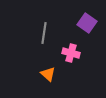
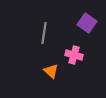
pink cross: moved 3 px right, 2 px down
orange triangle: moved 3 px right, 3 px up
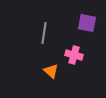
purple square: rotated 24 degrees counterclockwise
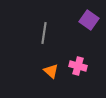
purple square: moved 2 px right, 3 px up; rotated 24 degrees clockwise
pink cross: moved 4 px right, 11 px down
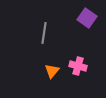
purple square: moved 2 px left, 2 px up
orange triangle: moved 1 px right; rotated 28 degrees clockwise
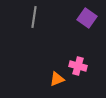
gray line: moved 10 px left, 16 px up
orange triangle: moved 5 px right, 8 px down; rotated 28 degrees clockwise
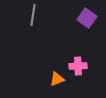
gray line: moved 1 px left, 2 px up
pink cross: rotated 18 degrees counterclockwise
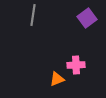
purple square: rotated 18 degrees clockwise
pink cross: moved 2 px left, 1 px up
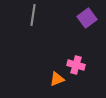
pink cross: rotated 18 degrees clockwise
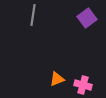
pink cross: moved 7 px right, 20 px down
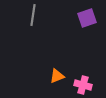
purple square: rotated 18 degrees clockwise
orange triangle: moved 3 px up
